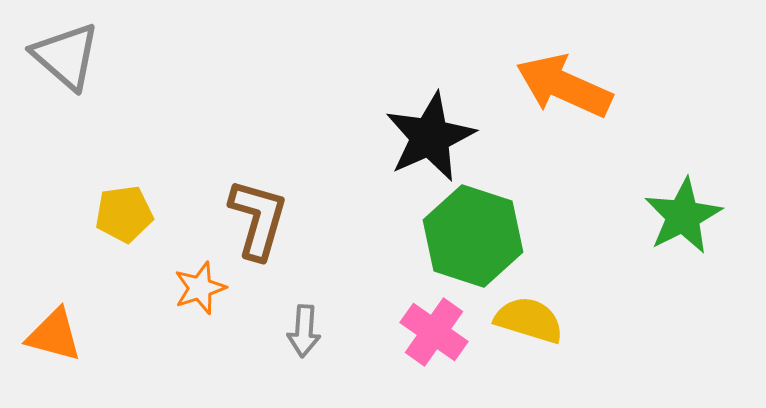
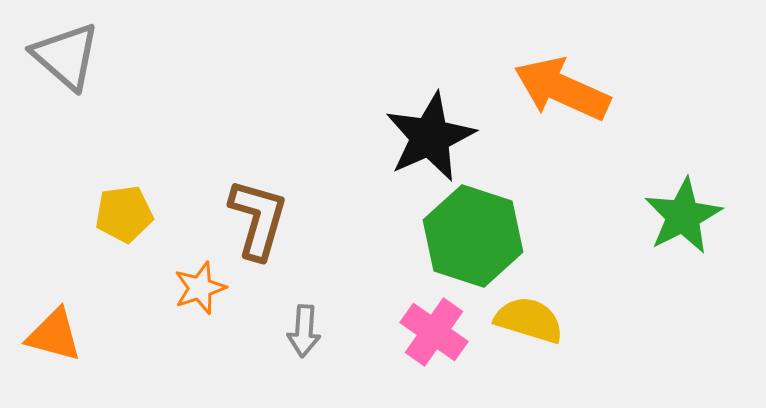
orange arrow: moved 2 px left, 3 px down
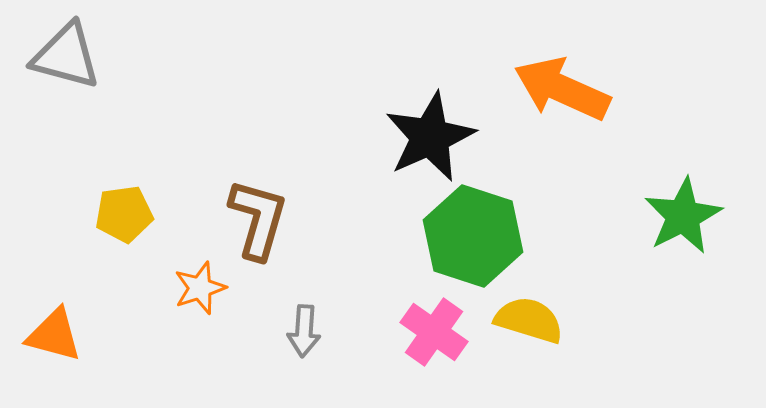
gray triangle: rotated 26 degrees counterclockwise
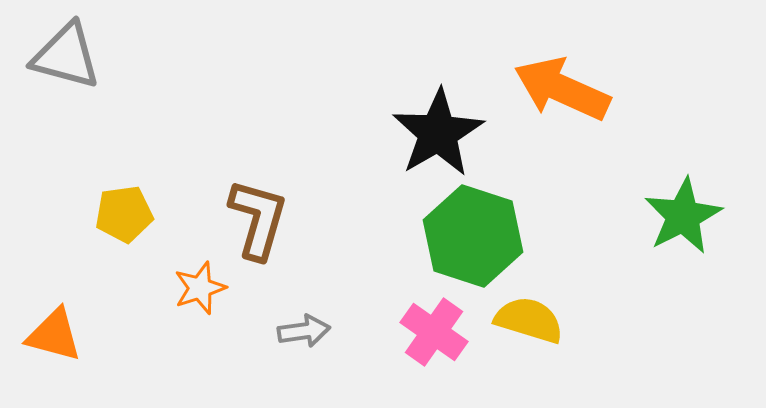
black star: moved 8 px right, 4 px up; rotated 6 degrees counterclockwise
gray arrow: rotated 102 degrees counterclockwise
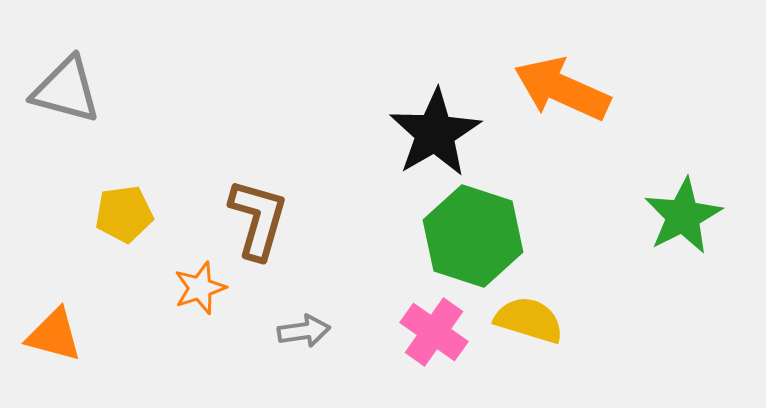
gray triangle: moved 34 px down
black star: moved 3 px left
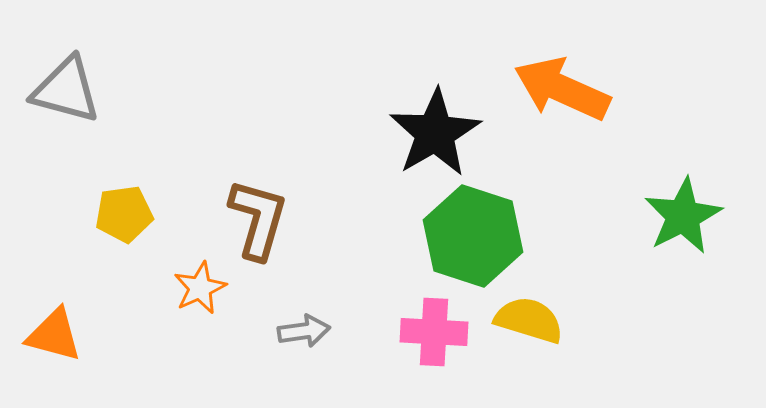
orange star: rotated 6 degrees counterclockwise
pink cross: rotated 32 degrees counterclockwise
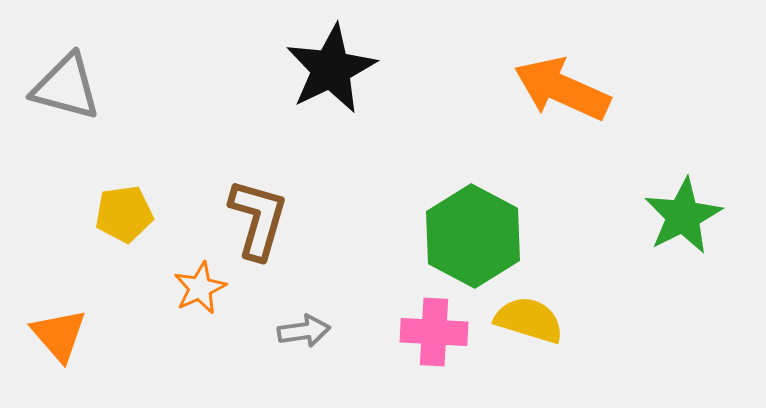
gray triangle: moved 3 px up
black star: moved 104 px left, 64 px up; rotated 4 degrees clockwise
green hexagon: rotated 10 degrees clockwise
orange triangle: moved 5 px right; rotated 34 degrees clockwise
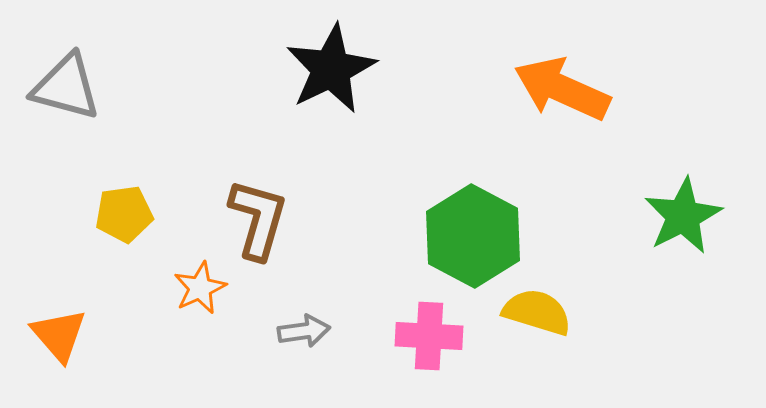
yellow semicircle: moved 8 px right, 8 px up
pink cross: moved 5 px left, 4 px down
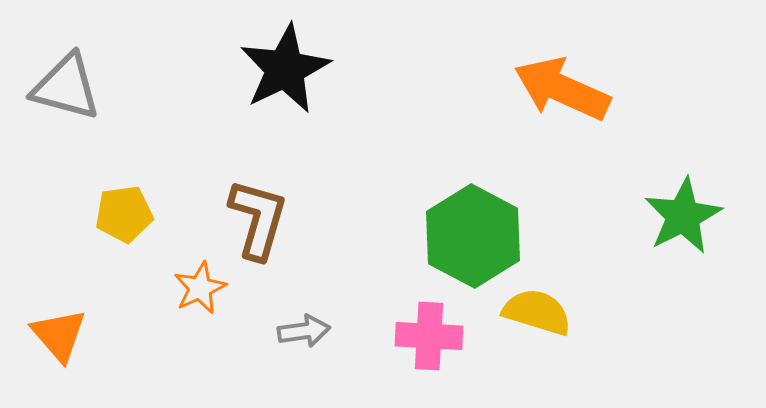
black star: moved 46 px left
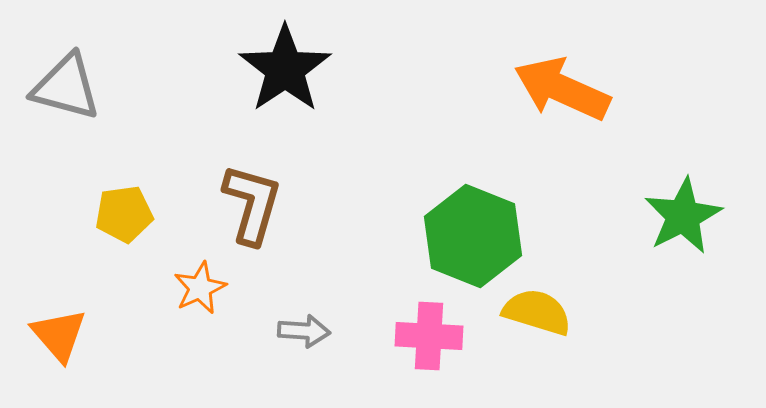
black star: rotated 8 degrees counterclockwise
brown L-shape: moved 6 px left, 15 px up
green hexagon: rotated 6 degrees counterclockwise
gray arrow: rotated 12 degrees clockwise
